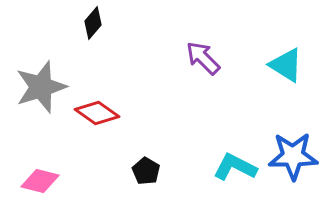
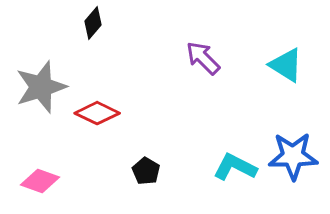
red diamond: rotated 9 degrees counterclockwise
pink diamond: rotated 6 degrees clockwise
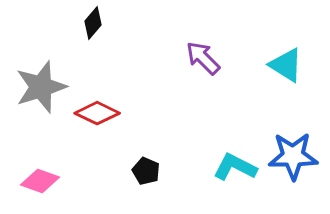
black pentagon: rotated 8 degrees counterclockwise
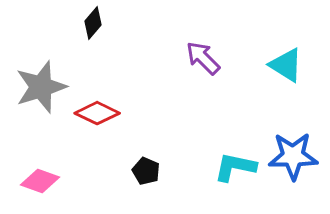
cyan L-shape: rotated 15 degrees counterclockwise
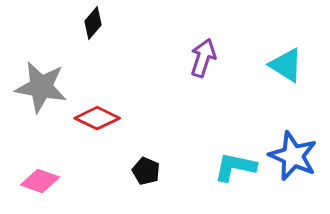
purple arrow: rotated 63 degrees clockwise
gray star: rotated 28 degrees clockwise
red diamond: moved 5 px down
blue star: rotated 24 degrees clockwise
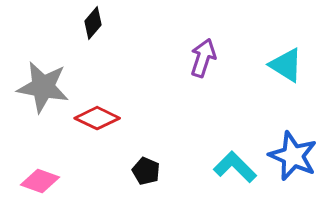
gray star: moved 2 px right
cyan L-shape: rotated 33 degrees clockwise
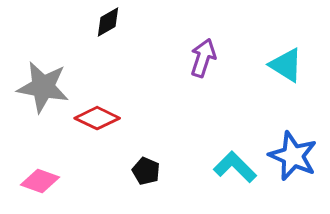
black diamond: moved 15 px right, 1 px up; rotated 20 degrees clockwise
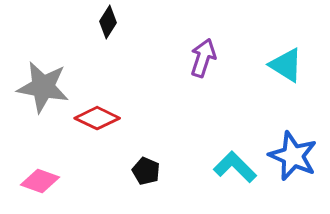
black diamond: rotated 28 degrees counterclockwise
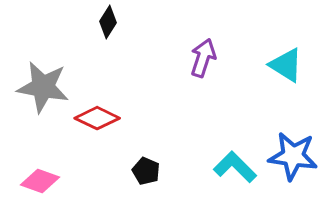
blue star: rotated 15 degrees counterclockwise
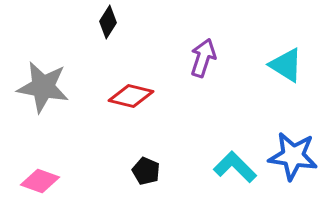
red diamond: moved 34 px right, 22 px up; rotated 12 degrees counterclockwise
